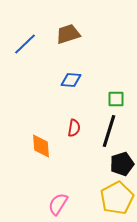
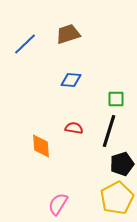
red semicircle: rotated 90 degrees counterclockwise
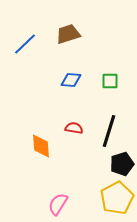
green square: moved 6 px left, 18 px up
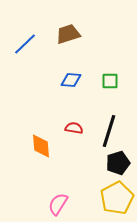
black pentagon: moved 4 px left, 1 px up
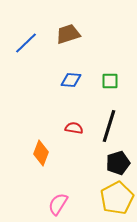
blue line: moved 1 px right, 1 px up
black line: moved 5 px up
orange diamond: moved 7 px down; rotated 25 degrees clockwise
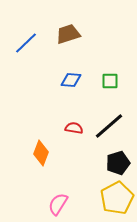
black line: rotated 32 degrees clockwise
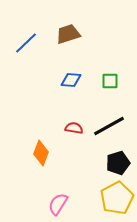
black line: rotated 12 degrees clockwise
